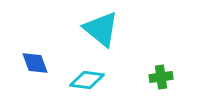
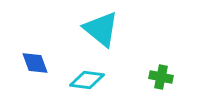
green cross: rotated 20 degrees clockwise
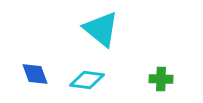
blue diamond: moved 11 px down
green cross: moved 2 px down; rotated 10 degrees counterclockwise
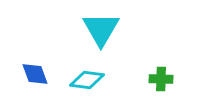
cyan triangle: rotated 21 degrees clockwise
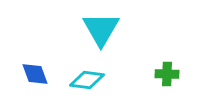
green cross: moved 6 px right, 5 px up
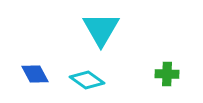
blue diamond: rotated 8 degrees counterclockwise
cyan diamond: rotated 28 degrees clockwise
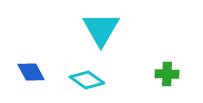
blue diamond: moved 4 px left, 2 px up
